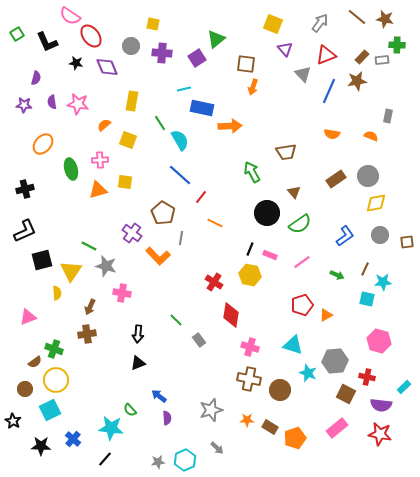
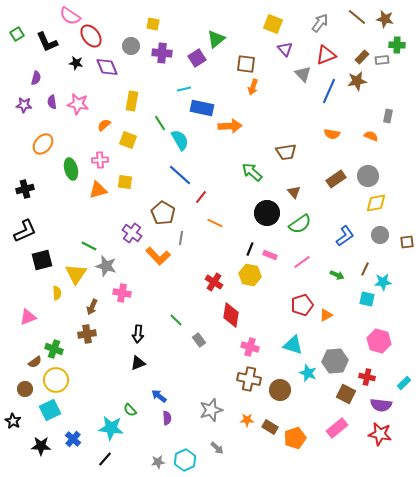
green arrow at (252, 172): rotated 20 degrees counterclockwise
yellow triangle at (71, 271): moved 5 px right, 3 px down
brown arrow at (90, 307): moved 2 px right
cyan rectangle at (404, 387): moved 4 px up
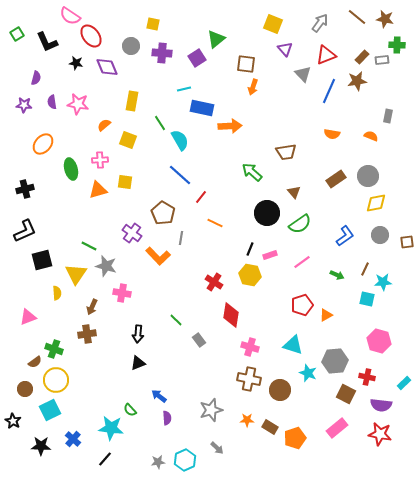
pink rectangle at (270, 255): rotated 40 degrees counterclockwise
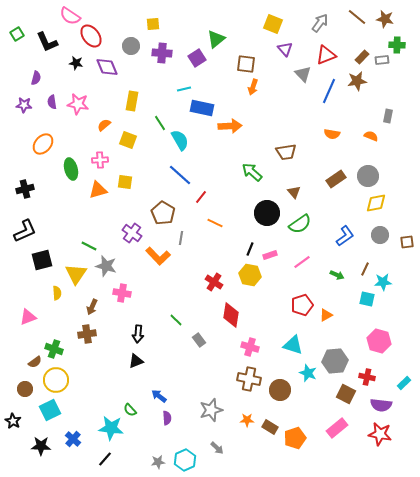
yellow square at (153, 24): rotated 16 degrees counterclockwise
black triangle at (138, 363): moved 2 px left, 2 px up
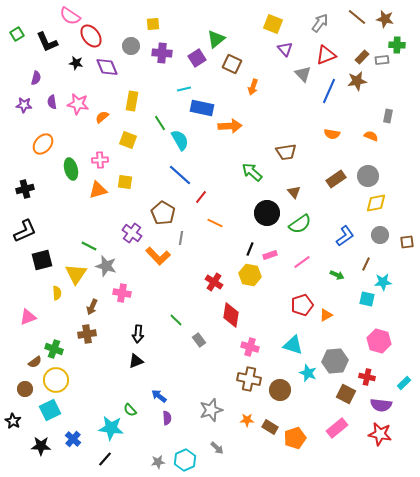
brown square at (246, 64): moved 14 px left; rotated 18 degrees clockwise
orange semicircle at (104, 125): moved 2 px left, 8 px up
brown line at (365, 269): moved 1 px right, 5 px up
